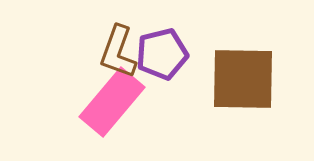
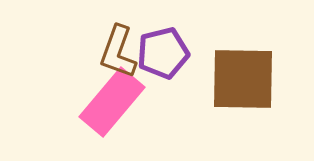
purple pentagon: moved 1 px right, 1 px up
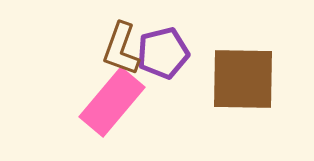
brown L-shape: moved 3 px right, 3 px up
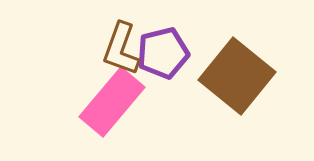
brown square: moved 6 px left, 3 px up; rotated 38 degrees clockwise
